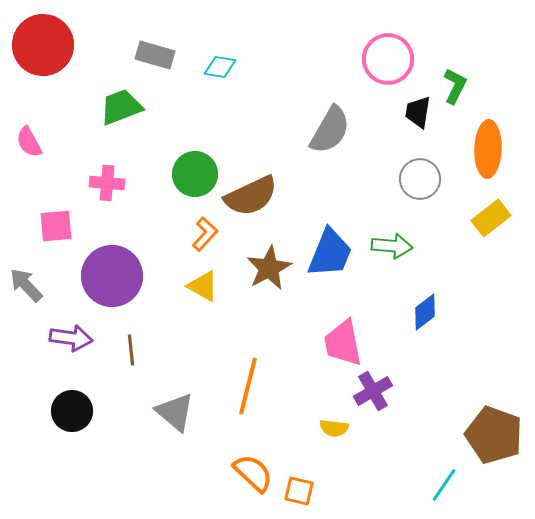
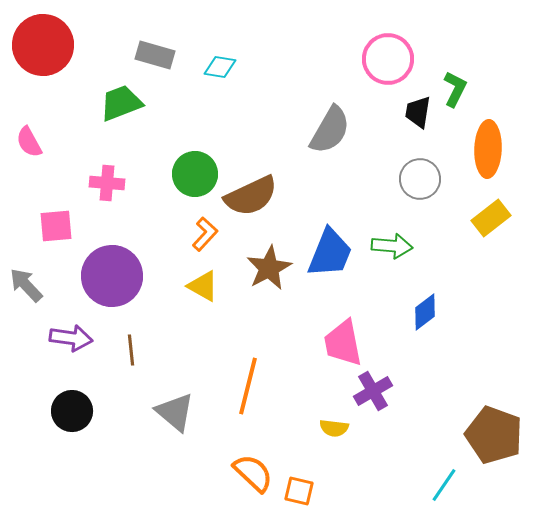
green L-shape: moved 3 px down
green trapezoid: moved 4 px up
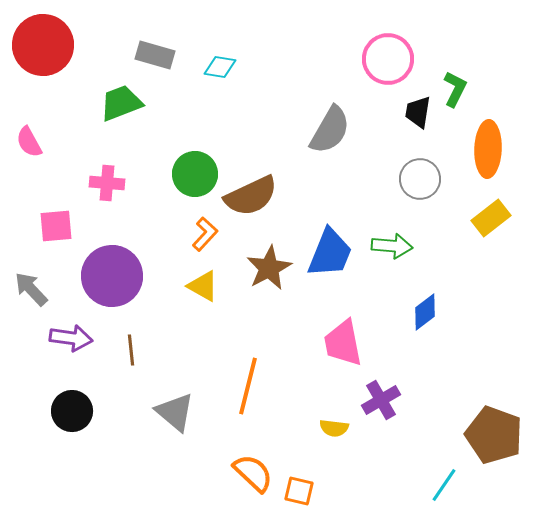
gray arrow: moved 5 px right, 4 px down
purple cross: moved 8 px right, 9 px down
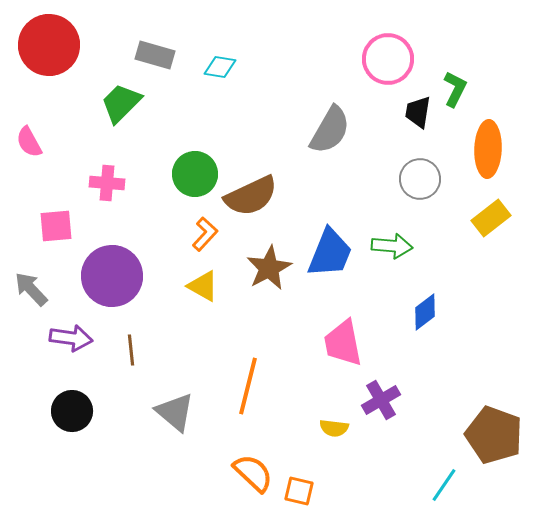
red circle: moved 6 px right
green trapezoid: rotated 24 degrees counterclockwise
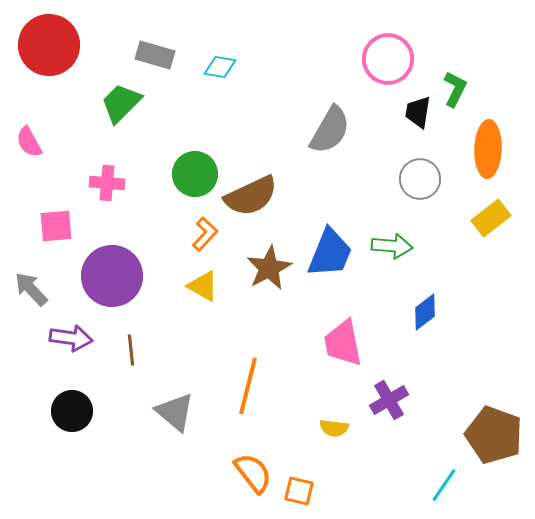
purple cross: moved 8 px right
orange semicircle: rotated 9 degrees clockwise
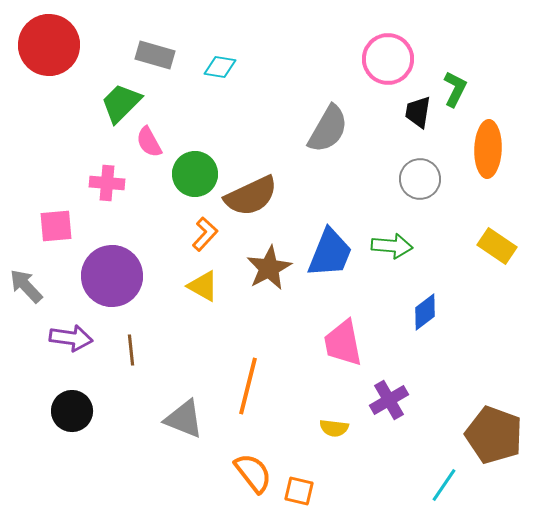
gray semicircle: moved 2 px left, 1 px up
pink semicircle: moved 120 px right
yellow rectangle: moved 6 px right, 28 px down; rotated 72 degrees clockwise
gray arrow: moved 5 px left, 3 px up
gray triangle: moved 9 px right, 7 px down; rotated 18 degrees counterclockwise
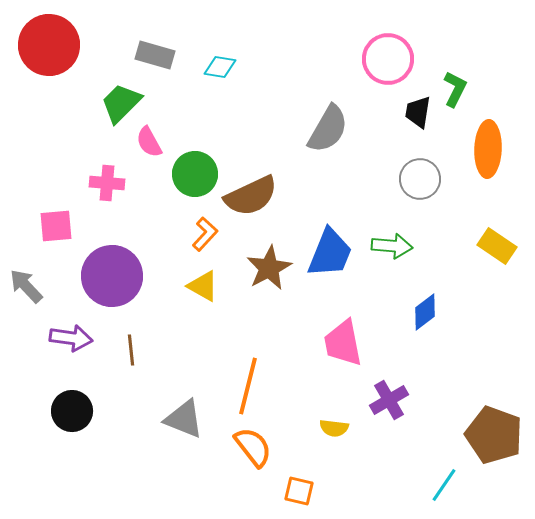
orange semicircle: moved 26 px up
